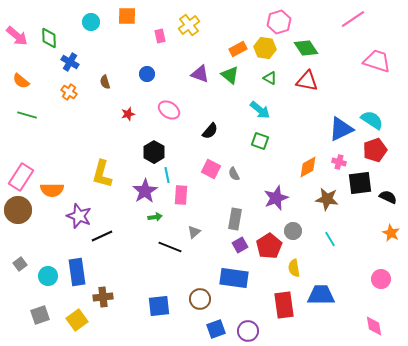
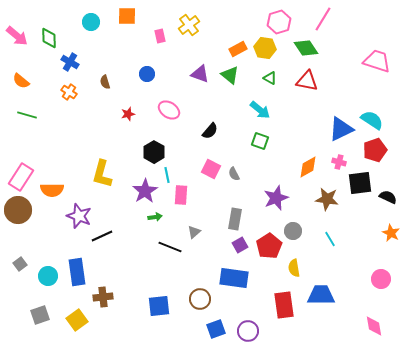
pink line at (353, 19): moved 30 px left; rotated 25 degrees counterclockwise
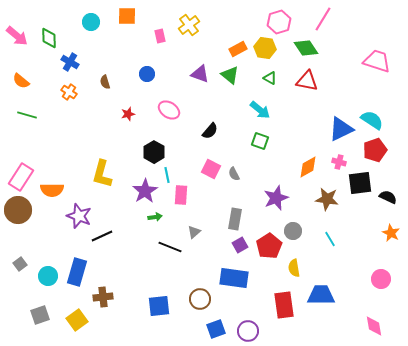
blue rectangle at (77, 272): rotated 24 degrees clockwise
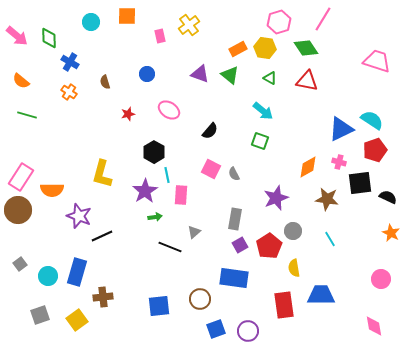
cyan arrow at (260, 110): moved 3 px right, 1 px down
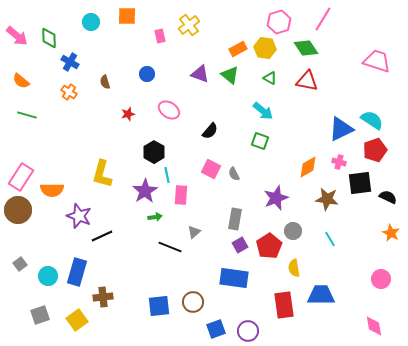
brown circle at (200, 299): moved 7 px left, 3 px down
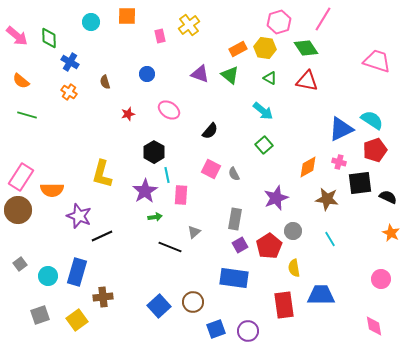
green square at (260, 141): moved 4 px right, 4 px down; rotated 30 degrees clockwise
blue square at (159, 306): rotated 35 degrees counterclockwise
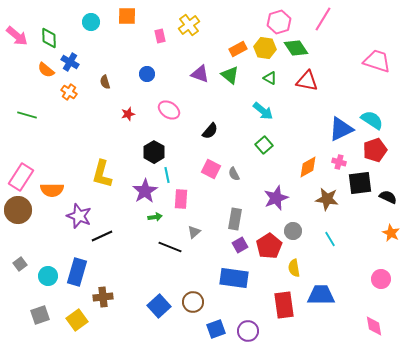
green diamond at (306, 48): moved 10 px left
orange semicircle at (21, 81): moved 25 px right, 11 px up
pink rectangle at (181, 195): moved 4 px down
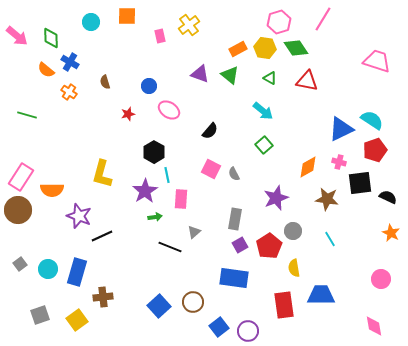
green diamond at (49, 38): moved 2 px right
blue circle at (147, 74): moved 2 px right, 12 px down
cyan circle at (48, 276): moved 7 px up
blue square at (216, 329): moved 3 px right, 2 px up; rotated 18 degrees counterclockwise
